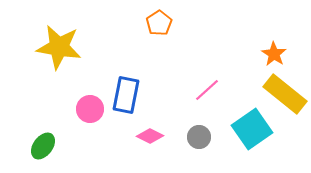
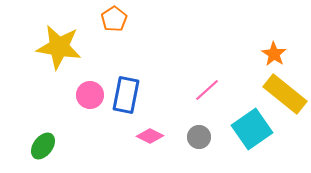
orange pentagon: moved 45 px left, 4 px up
pink circle: moved 14 px up
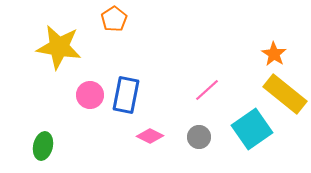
green ellipse: rotated 24 degrees counterclockwise
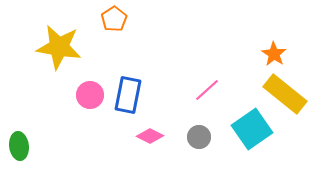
blue rectangle: moved 2 px right
green ellipse: moved 24 px left; rotated 20 degrees counterclockwise
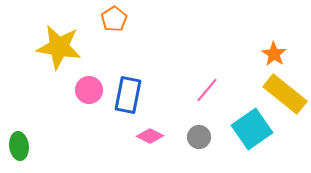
pink line: rotated 8 degrees counterclockwise
pink circle: moved 1 px left, 5 px up
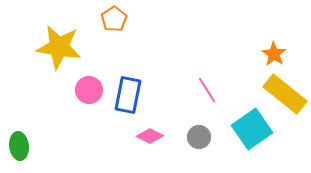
pink line: rotated 72 degrees counterclockwise
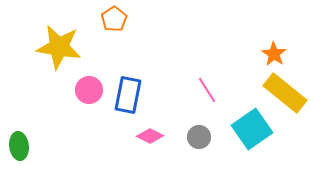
yellow rectangle: moved 1 px up
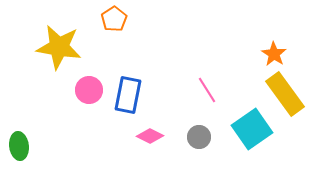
yellow rectangle: moved 1 px down; rotated 15 degrees clockwise
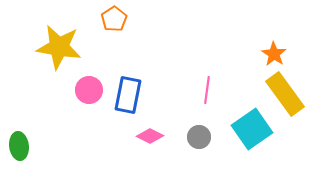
pink line: rotated 40 degrees clockwise
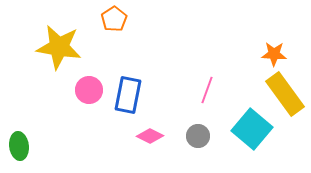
orange star: rotated 30 degrees counterclockwise
pink line: rotated 12 degrees clockwise
cyan square: rotated 15 degrees counterclockwise
gray circle: moved 1 px left, 1 px up
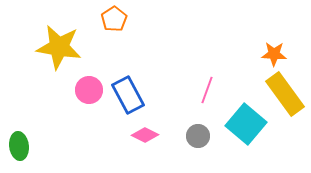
blue rectangle: rotated 39 degrees counterclockwise
cyan square: moved 6 px left, 5 px up
pink diamond: moved 5 px left, 1 px up
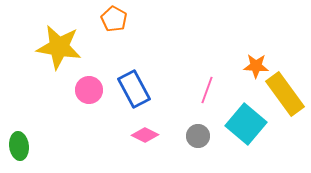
orange pentagon: rotated 10 degrees counterclockwise
orange star: moved 18 px left, 12 px down
blue rectangle: moved 6 px right, 6 px up
